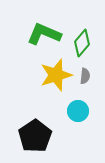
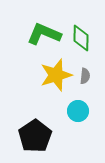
green diamond: moved 1 px left, 5 px up; rotated 40 degrees counterclockwise
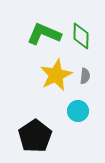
green diamond: moved 2 px up
yellow star: rotated 8 degrees counterclockwise
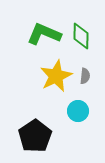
yellow star: moved 1 px down
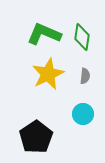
green diamond: moved 1 px right, 1 px down; rotated 8 degrees clockwise
yellow star: moved 8 px left, 2 px up
cyan circle: moved 5 px right, 3 px down
black pentagon: moved 1 px right, 1 px down
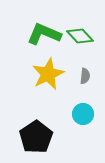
green diamond: moved 2 px left, 1 px up; rotated 52 degrees counterclockwise
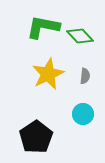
green L-shape: moved 1 px left, 7 px up; rotated 12 degrees counterclockwise
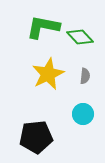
green diamond: moved 1 px down
black pentagon: rotated 28 degrees clockwise
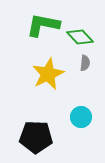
green L-shape: moved 2 px up
gray semicircle: moved 13 px up
cyan circle: moved 2 px left, 3 px down
black pentagon: rotated 8 degrees clockwise
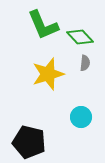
green L-shape: rotated 124 degrees counterclockwise
yellow star: rotated 8 degrees clockwise
black pentagon: moved 7 px left, 5 px down; rotated 12 degrees clockwise
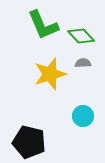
green diamond: moved 1 px right, 1 px up
gray semicircle: moved 2 px left; rotated 98 degrees counterclockwise
yellow star: moved 2 px right
cyan circle: moved 2 px right, 1 px up
